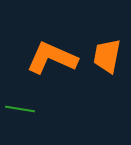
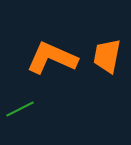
green line: rotated 36 degrees counterclockwise
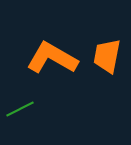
orange L-shape: rotated 6 degrees clockwise
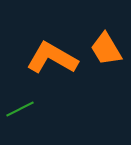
orange trapezoid: moved 1 px left, 7 px up; rotated 42 degrees counterclockwise
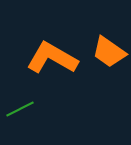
orange trapezoid: moved 3 px right, 3 px down; rotated 24 degrees counterclockwise
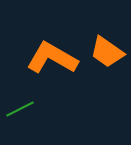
orange trapezoid: moved 2 px left
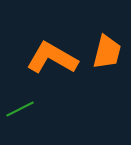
orange trapezoid: rotated 111 degrees counterclockwise
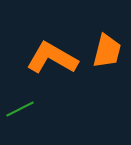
orange trapezoid: moved 1 px up
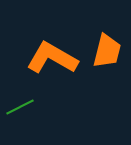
green line: moved 2 px up
